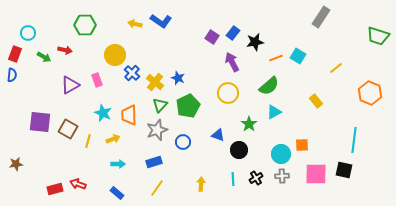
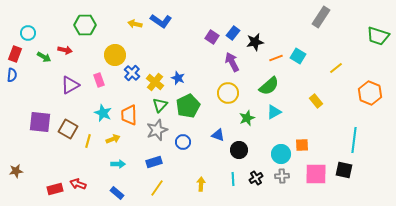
pink rectangle at (97, 80): moved 2 px right
green star at (249, 124): moved 2 px left, 6 px up; rotated 14 degrees clockwise
brown star at (16, 164): moved 7 px down
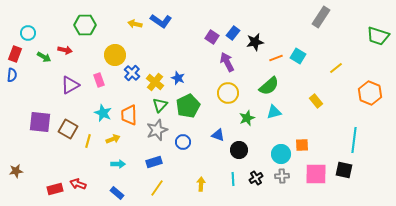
purple arrow at (232, 62): moved 5 px left
cyan triangle at (274, 112): rotated 14 degrees clockwise
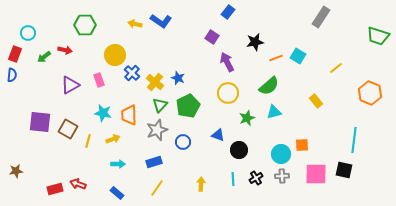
blue rectangle at (233, 33): moved 5 px left, 21 px up
green arrow at (44, 57): rotated 112 degrees clockwise
cyan star at (103, 113): rotated 12 degrees counterclockwise
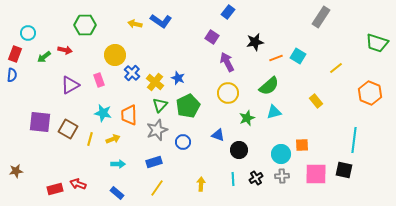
green trapezoid at (378, 36): moved 1 px left, 7 px down
yellow line at (88, 141): moved 2 px right, 2 px up
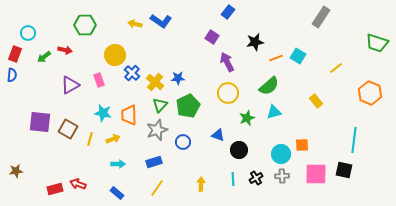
blue star at (178, 78): rotated 24 degrees counterclockwise
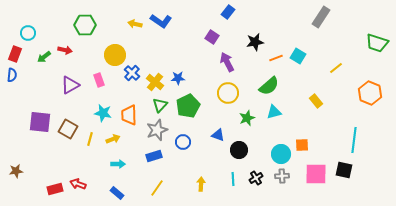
blue rectangle at (154, 162): moved 6 px up
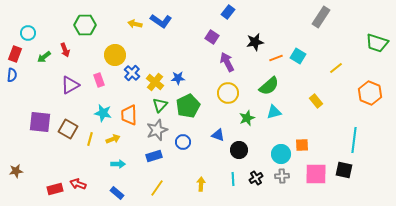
red arrow at (65, 50): rotated 56 degrees clockwise
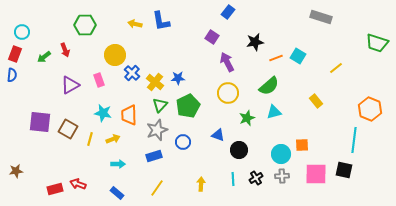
gray rectangle at (321, 17): rotated 75 degrees clockwise
blue L-shape at (161, 21): rotated 45 degrees clockwise
cyan circle at (28, 33): moved 6 px left, 1 px up
orange hexagon at (370, 93): moved 16 px down
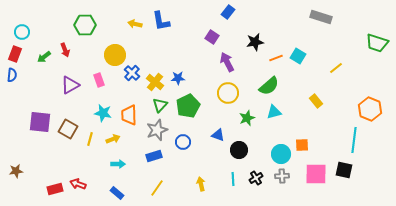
yellow arrow at (201, 184): rotated 16 degrees counterclockwise
